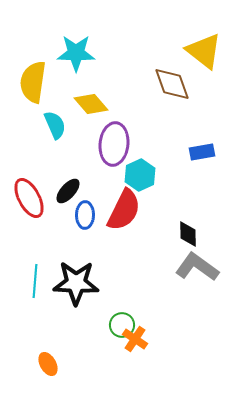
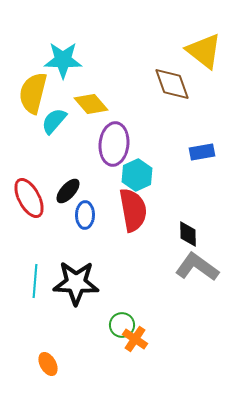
cyan star: moved 13 px left, 7 px down
yellow semicircle: moved 11 px down; rotated 6 degrees clockwise
cyan semicircle: moved 1 px left, 4 px up; rotated 116 degrees counterclockwise
cyan hexagon: moved 3 px left
red semicircle: moved 9 px right; rotated 36 degrees counterclockwise
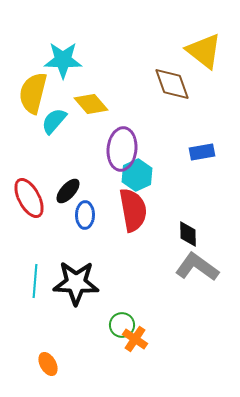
purple ellipse: moved 8 px right, 5 px down
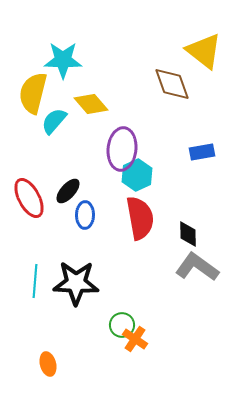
red semicircle: moved 7 px right, 8 px down
orange ellipse: rotated 15 degrees clockwise
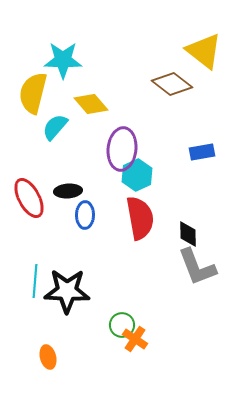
brown diamond: rotated 33 degrees counterclockwise
cyan semicircle: moved 1 px right, 6 px down
black ellipse: rotated 44 degrees clockwise
gray L-shape: rotated 147 degrees counterclockwise
black star: moved 9 px left, 8 px down
orange ellipse: moved 7 px up
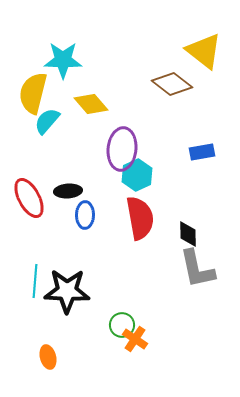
cyan semicircle: moved 8 px left, 6 px up
gray L-shape: moved 2 px down; rotated 9 degrees clockwise
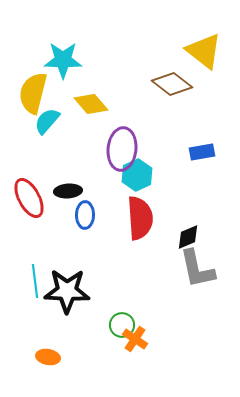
red semicircle: rotated 6 degrees clockwise
black diamond: moved 3 px down; rotated 68 degrees clockwise
cyan line: rotated 12 degrees counterclockwise
orange ellipse: rotated 65 degrees counterclockwise
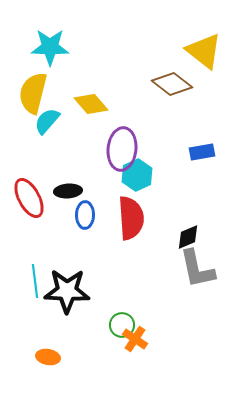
cyan star: moved 13 px left, 13 px up
red semicircle: moved 9 px left
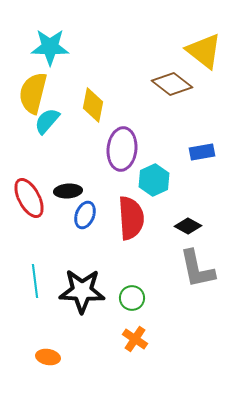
yellow diamond: moved 2 px right, 1 px down; rotated 52 degrees clockwise
cyan hexagon: moved 17 px right, 5 px down
blue ellipse: rotated 20 degrees clockwise
black diamond: moved 11 px up; rotated 52 degrees clockwise
black star: moved 15 px right
green circle: moved 10 px right, 27 px up
